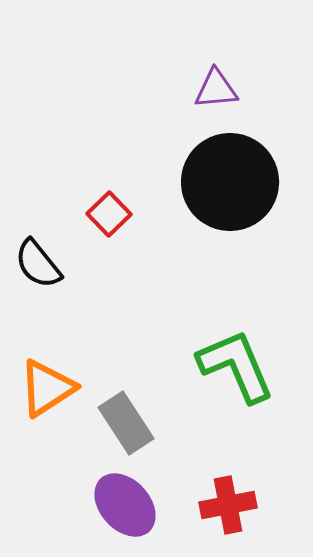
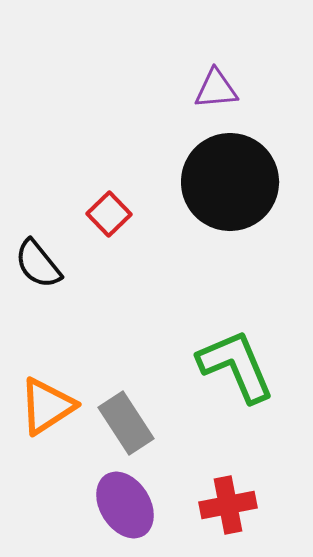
orange triangle: moved 18 px down
purple ellipse: rotated 10 degrees clockwise
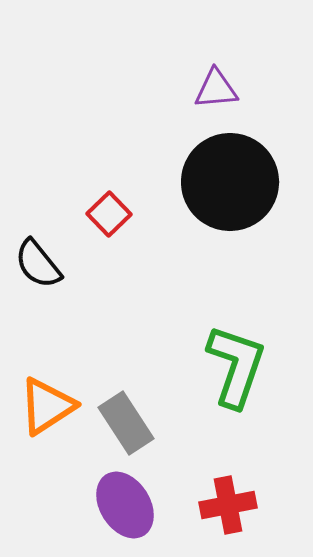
green L-shape: rotated 42 degrees clockwise
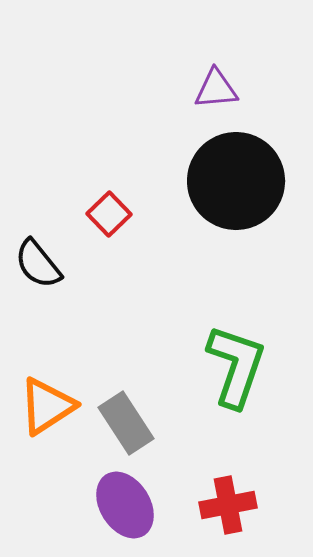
black circle: moved 6 px right, 1 px up
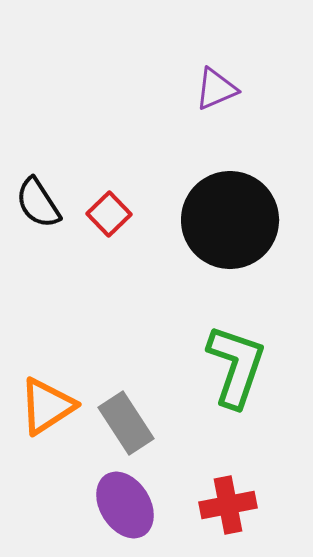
purple triangle: rotated 18 degrees counterclockwise
black circle: moved 6 px left, 39 px down
black semicircle: moved 61 px up; rotated 6 degrees clockwise
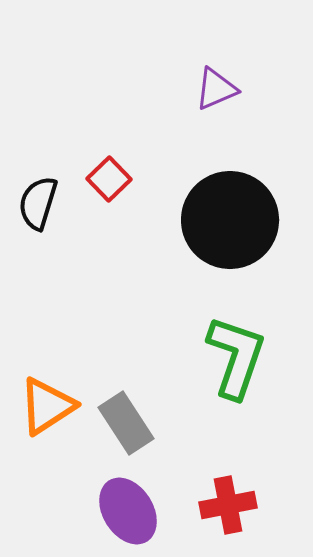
black semicircle: rotated 50 degrees clockwise
red square: moved 35 px up
green L-shape: moved 9 px up
purple ellipse: moved 3 px right, 6 px down
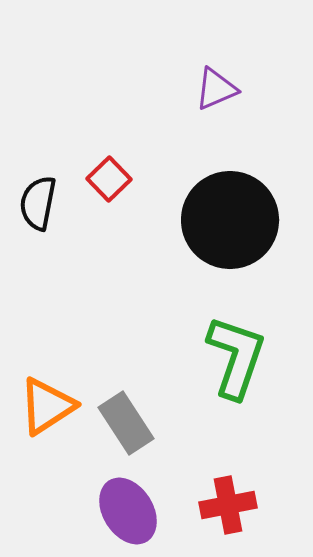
black semicircle: rotated 6 degrees counterclockwise
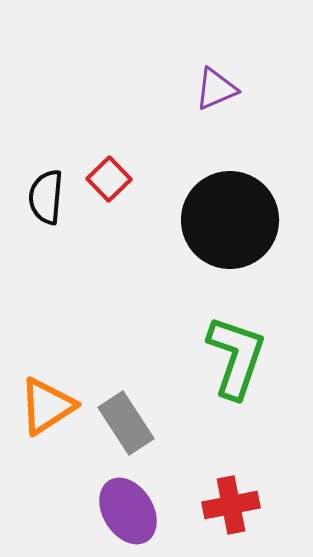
black semicircle: moved 8 px right, 6 px up; rotated 6 degrees counterclockwise
red cross: moved 3 px right
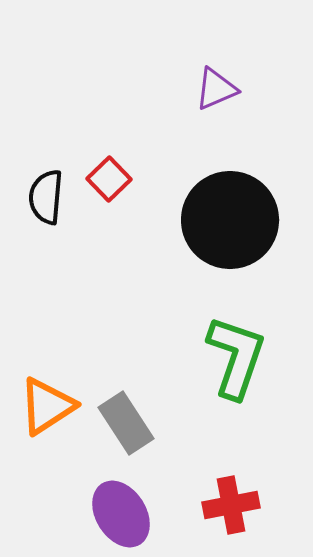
purple ellipse: moved 7 px left, 3 px down
